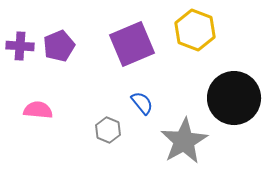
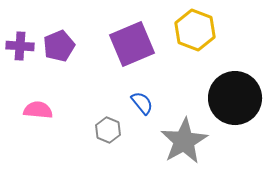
black circle: moved 1 px right
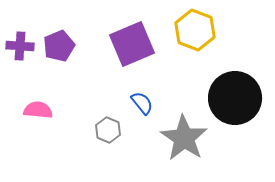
gray star: moved 3 px up; rotated 9 degrees counterclockwise
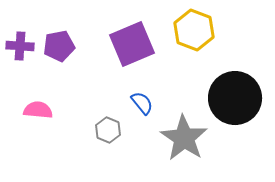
yellow hexagon: moved 1 px left
purple pentagon: rotated 12 degrees clockwise
